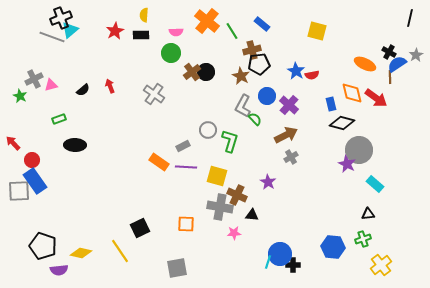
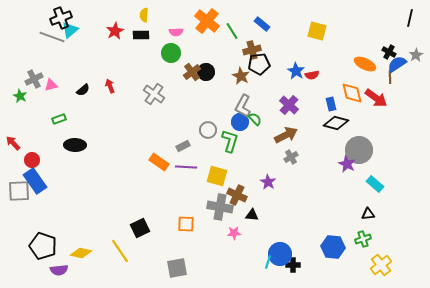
blue circle at (267, 96): moved 27 px left, 26 px down
black diamond at (342, 123): moved 6 px left
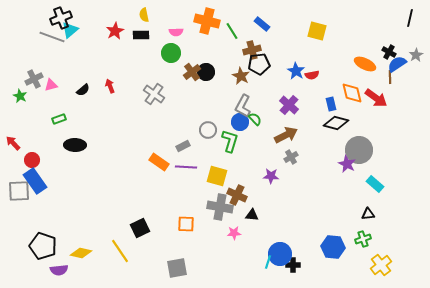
yellow semicircle at (144, 15): rotated 16 degrees counterclockwise
orange cross at (207, 21): rotated 25 degrees counterclockwise
purple star at (268, 182): moved 3 px right, 6 px up; rotated 28 degrees counterclockwise
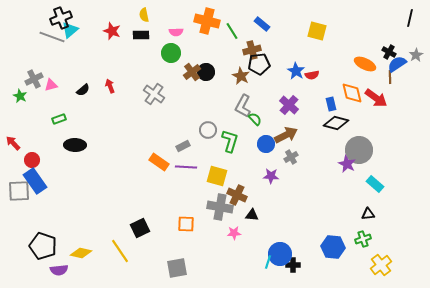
red star at (115, 31): moved 3 px left; rotated 24 degrees counterclockwise
blue circle at (240, 122): moved 26 px right, 22 px down
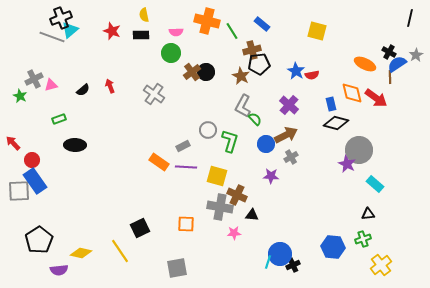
black pentagon at (43, 246): moved 4 px left, 6 px up; rotated 20 degrees clockwise
black cross at (293, 265): rotated 24 degrees counterclockwise
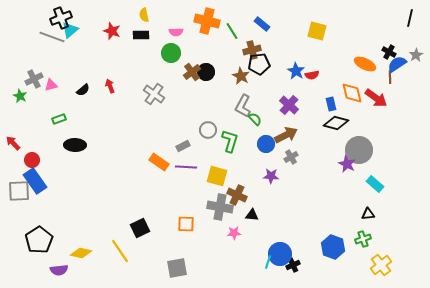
blue hexagon at (333, 247): rotated 15 degrees clockwise
